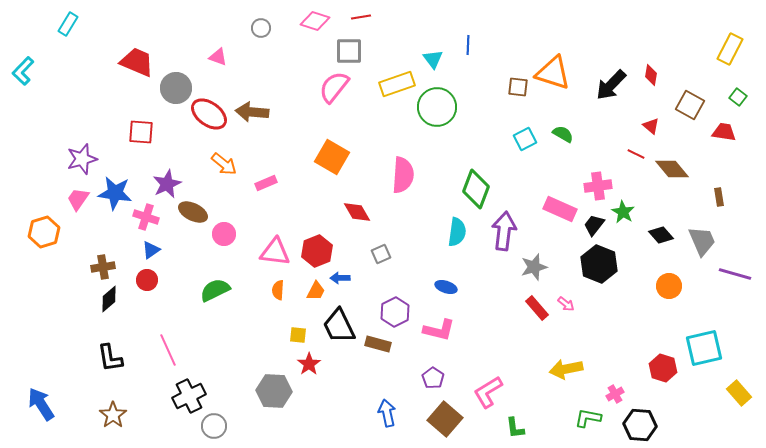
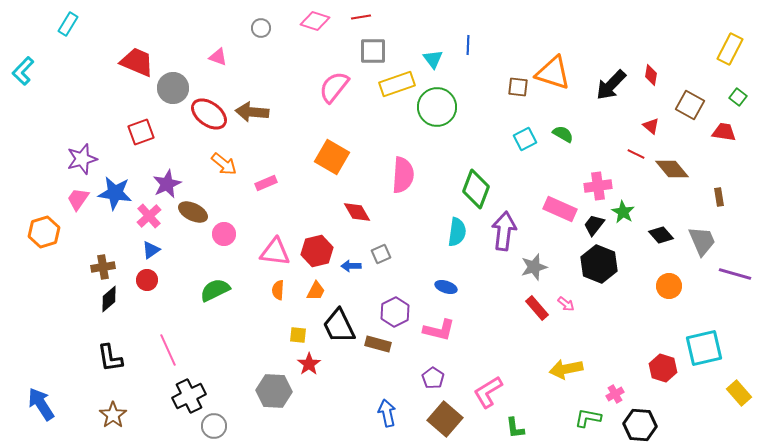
gray square at (349, 51): moved 24 px right
gray circle at (176, 88): moved 3 px left
red square at (141, 132): rotated 24 degrees counterclockwise
pink cross at (146, 217): moved 3 px right, 1 px up; rotated 30 degrees clockwise
red hexagon at (317, 251): rotated 8 degrees clockwise
blue arrow at (340, 278): moved 11 px right, 12 px up
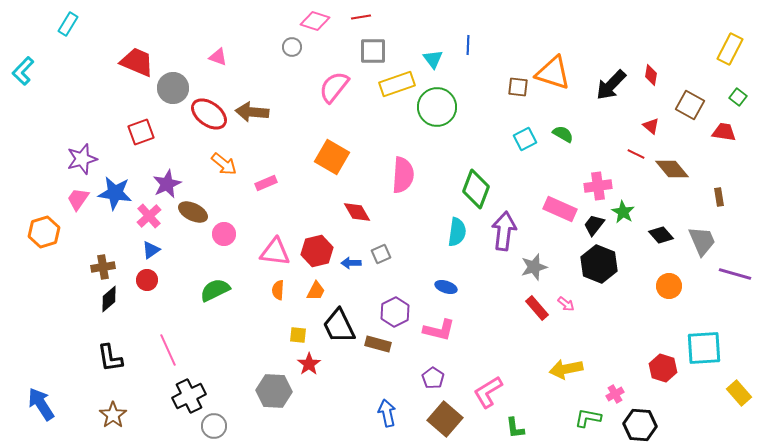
gray circle at (261, 28): moved 31 px right, 19 px down
blue arrow at (351, 266): moved 3 px up
cyan square at (704, 348): rotated 9 degrees clockwise
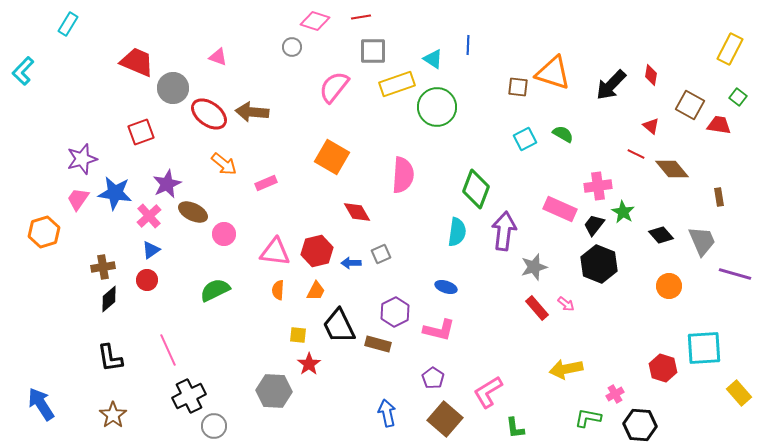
cyan triangle at (433, 59): rotated 20 degrees counterclockwise
red trapezoid at (724, 132): moved 5 px left, 7 px up
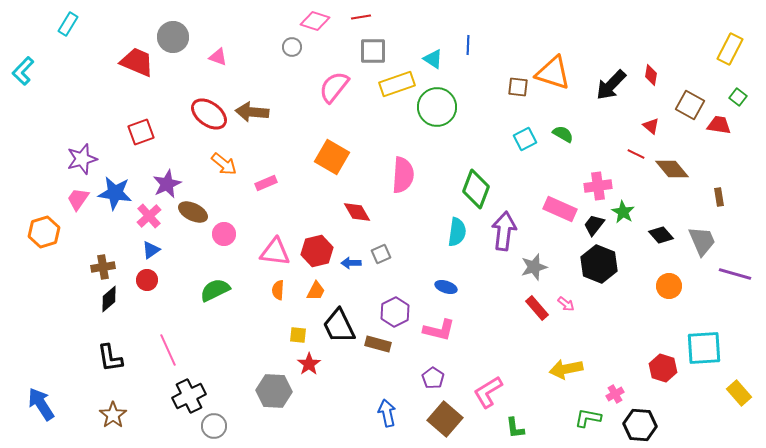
gray circle at (173, 88): moved 51 px up
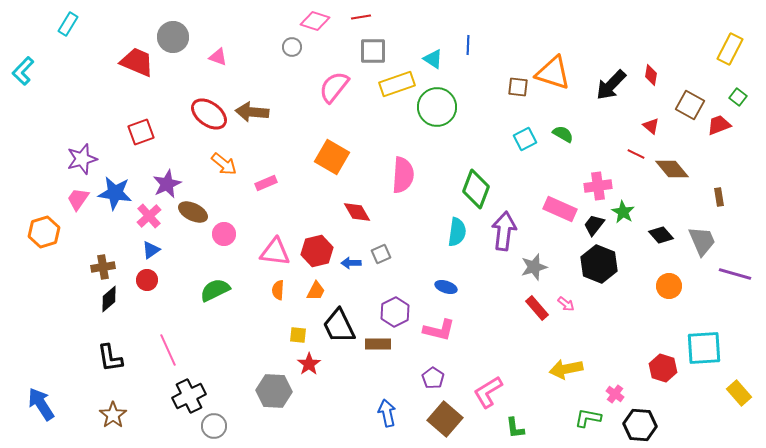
red trapezoid at (719, 125): rotated 30 degrees counterclockwise
brown rectangle at (378, 344): rotated 15 degrees counterclockwise
pink cross at (615, 394): rotated 24 degrees counterclockwise
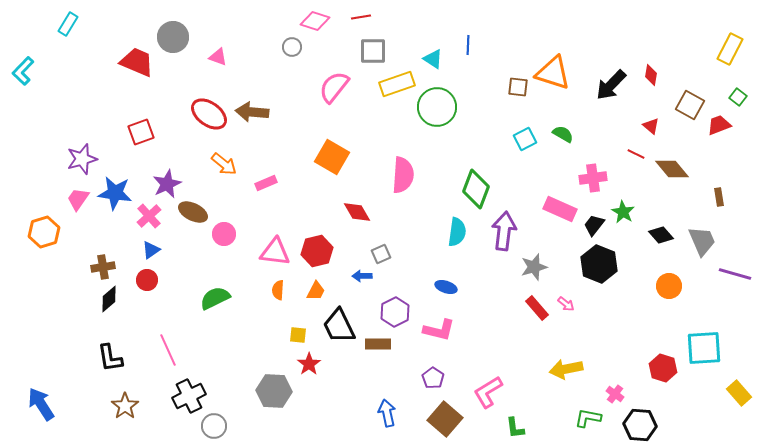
pink cross at (598, 186): moved 5 px left, 8 px up
blue arrow at (351, 263): moved 11 px right, 13 px down
green semicircle at (215, 290): moved 8 px down
brown star at (113, 415): moved 12 px right, 9 px up
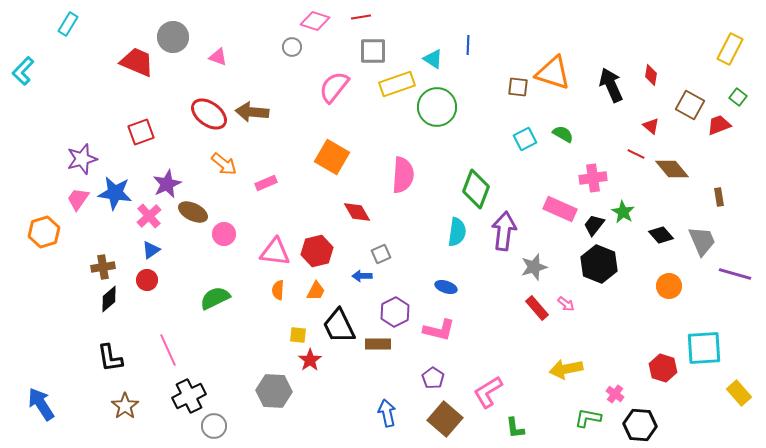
black arrow at (611, 85): rotated 112 degrees clockwise
red star at (309, 364): moved 1 px right, 4 px up
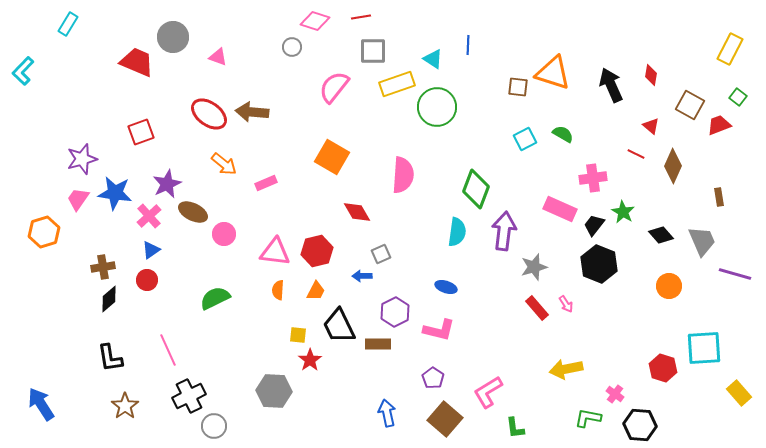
brown diamond at (672, 169): moved 1 px right, 3 px up; rotated 64 degrees clockwise
pink arrow at (566, 304): rotated 18 degrees clockwise
